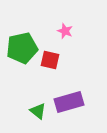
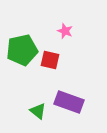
green pentagon: moved 2 px down
purple rectangle: rotated 36 degrees clockwise
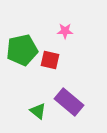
pink star: rotated 21 degrees counterclockwise
purple rectangle: rotated 20 degrees clockwise
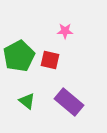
green pentagon: moved 3 px left, 6 px down; rotated 16 degrees counterclockwise
green triangle: moved 11 px left, 10 px up
